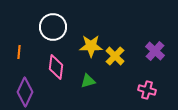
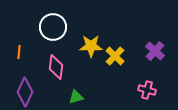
green triangle: moved 12 px left, 16 px down
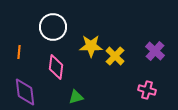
purple diamond: rotated 32 degrees counterclockwise
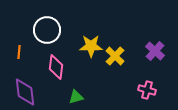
white circle: moved 6 px left, 3 px down
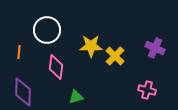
purple cross: moved 3 px up; rotated 18 degrees counterclockwise
purple diamond: moved 2 px left; rotated 8 degrees clockwise
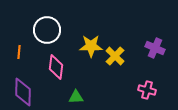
green triangle: rotated 14 degrees clockwise
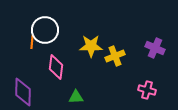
white circle: moved 2 px left
orange line: moved 13 px right, 10 px up
yellow cross: rotated 24 degrees clockwise
